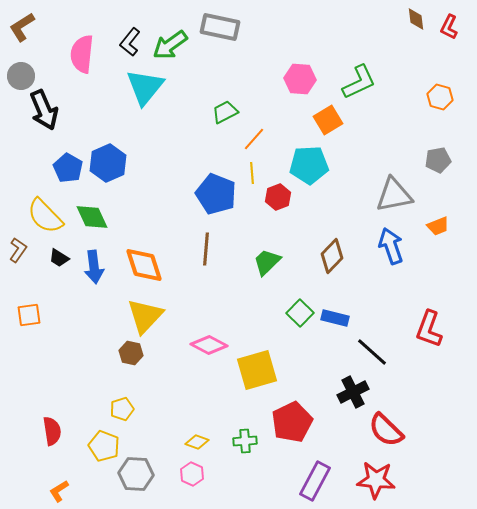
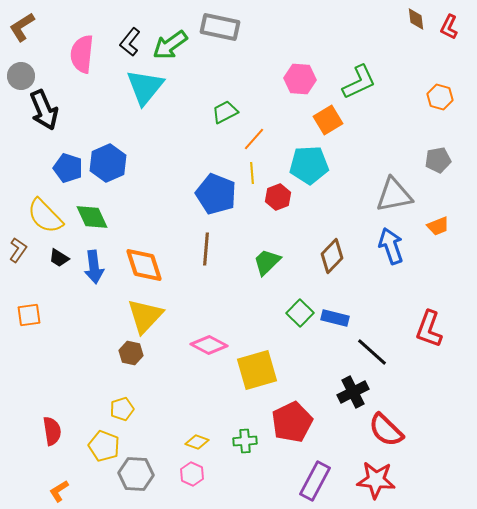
blue pentagon at (68, 168): rotated 12 degrees counterclockwise
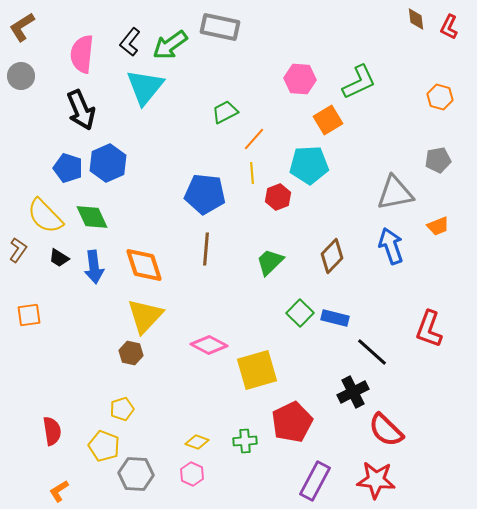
black arrow at (44, 110): moved 37 px right
blue pentagon at (216, 194): moved 11 px left; rotated 15 degrees counterclockwise
gray triangle at (394, 195): moved 1 px right, 2 px up
green trapezoid at (267, 262): moved 3 px right
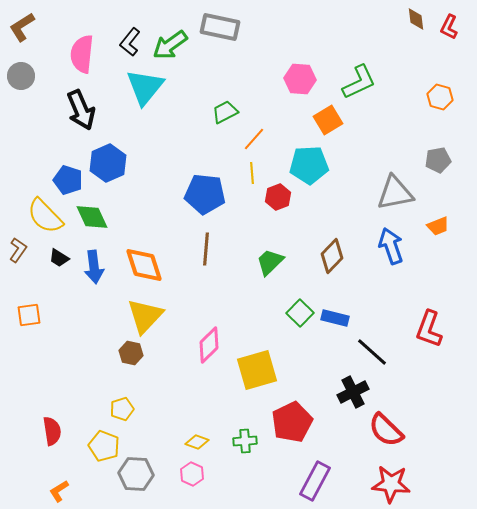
blue pentagon at (68, 168): moved 12 px down
pink diamond at (209, 345): rotated 72 degrees counterclockwise
red star at (376, 480): moved 15 px right, 4 px down
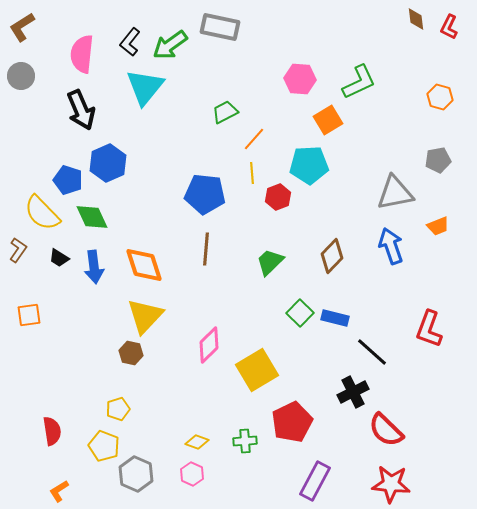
yellow semicircle at (45, 216): moved 3 px left, 3 px up
yellow square at (257, 370): rotated 15 degrees counterclockwise
yellow pentagon at (122, 409): moved 4 px left
gray hexagon at (136, 474): rotated 20 degrees clockwise
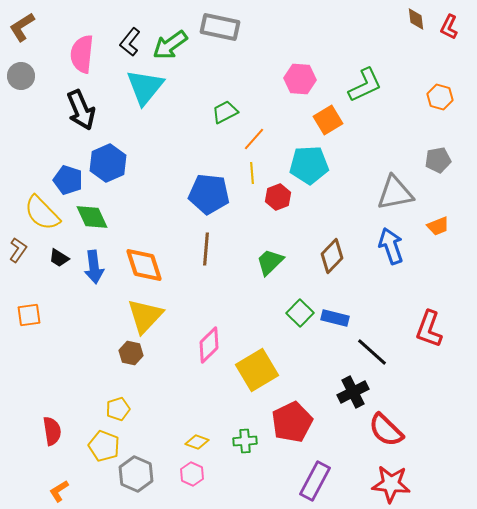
green L-shape at (359, 82): moved 6 px right, 3 px down
blue pentagon at (205, 194): moved 4 px right
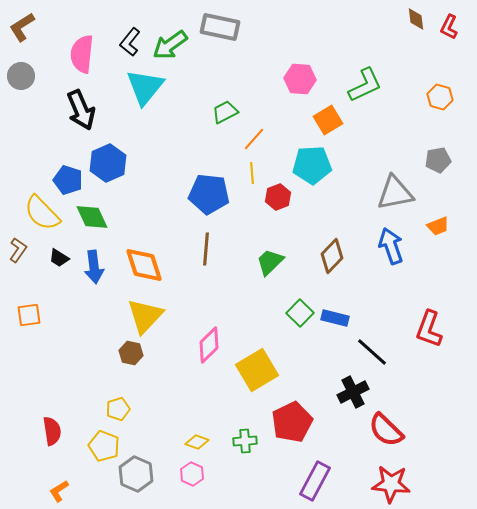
cyan pentagon at (309, 165): moved 3 px right
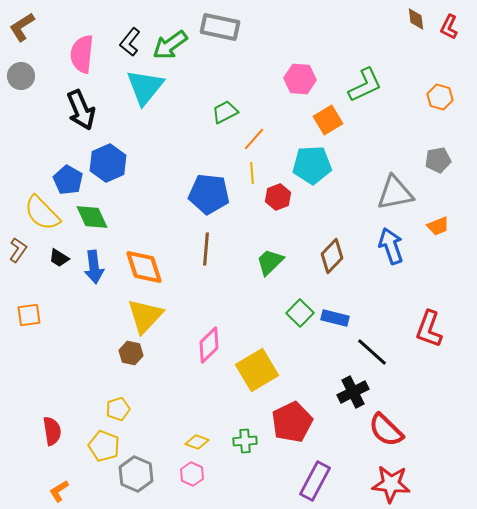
blue pentagon at (68, 180): rotated 12 degrees clockwise
orange diamond at (144, 265): moved 2 px down
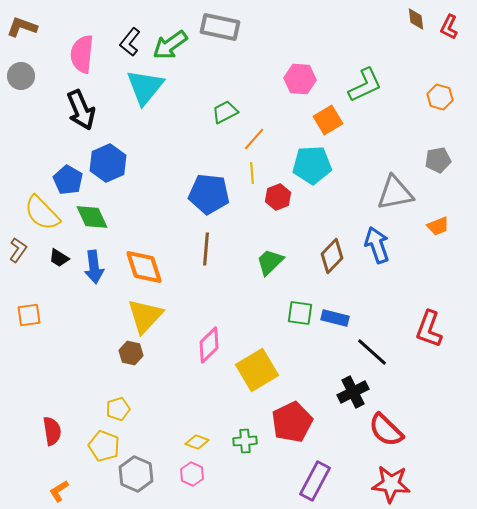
brown L-shape at (22, 27): rotated 52 degrees clockwise
blue arrow at (391, 246): moved 14 px left, 1 px up
green square at (300, 313): rotated 36 degrees counterclockwise
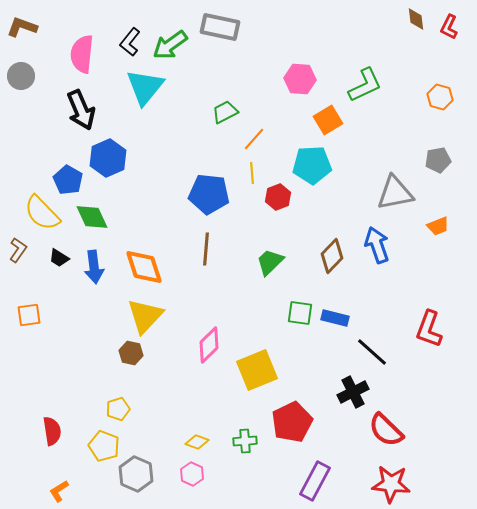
blue hexagon at (108, 163): moved 5 px up
yellow square at (257, 370): rotated 9 degrees clockwise
